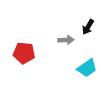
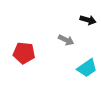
black arrow: moved 7 px up; rotated 105 degrees counterclockwise
gray arrow: rotated 28 degrees clockwise
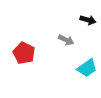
red pentagon: rotated 20 degrees clockwise
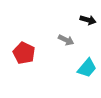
cyan trapezoid: rotated 15 degrees counterclockwise
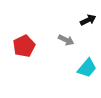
black arrow: rotated 42 degrees counterclockwise
red pentagon: moved 7 px up; rotated 20 degrees clockwise
